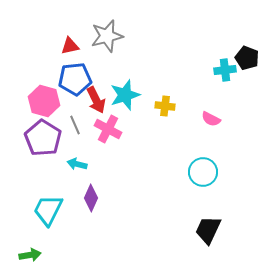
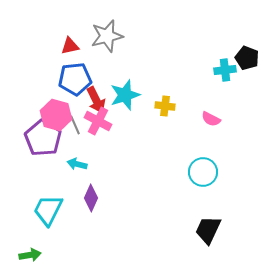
pink hexagon: moved 12 px right, 14 px down
pink cross: moved 10 px left, 8 px up
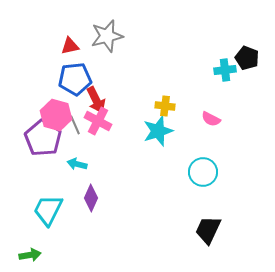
cyan star: moved 33 px right, 36 px down
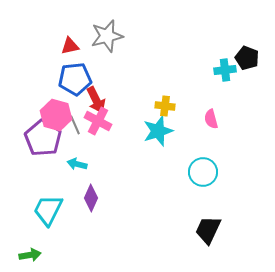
pink semicircle: rotated 48 degrees clockwise
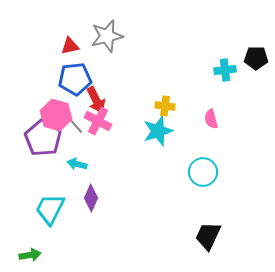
black pentagon: moved 9 px right; rotated 20 degrees counterclockwise
gray line: rotated 18 degrees counterclockwise
cyan trapezoid: moved 2 px right, 1 px up
black trapezoid: moved 6 px down
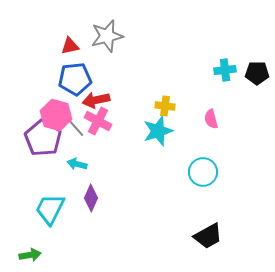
black pentagon: moved 1 px right, 15 px down
red arrow: rotated 104 degrees clockwise
gray line: moved 1 px right, 3 px down
black trapezoid: rotated 144 degrees counterclockwise
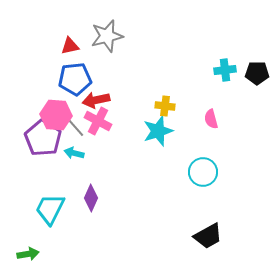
pink hexagon: rotated 12 degrees counterclockwise
cyan arrow: moved 3 px left, 11 px up
green arrow: moved 2 px left, 1 px up
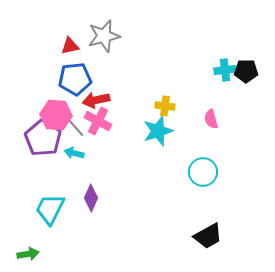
gray star: moved 3 px left
black pentagon: moved 11 px left, 2 px up
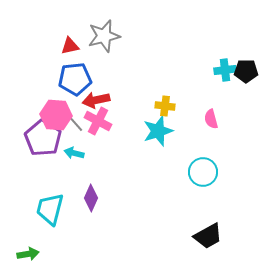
gray line: moved 1 px left, 5 px up
cyan trapezoid: rotated 12 degrees counterclockwise
